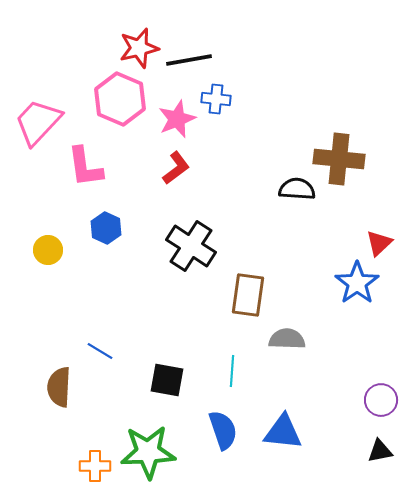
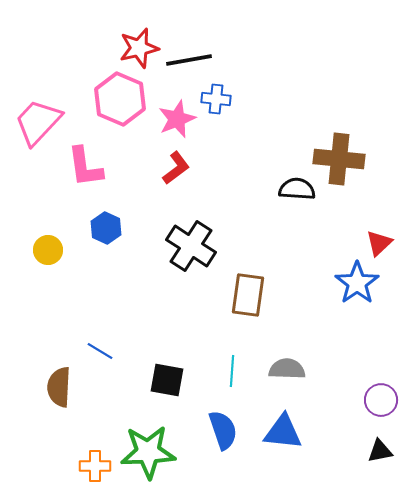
gray semicircle: moved 30 px down
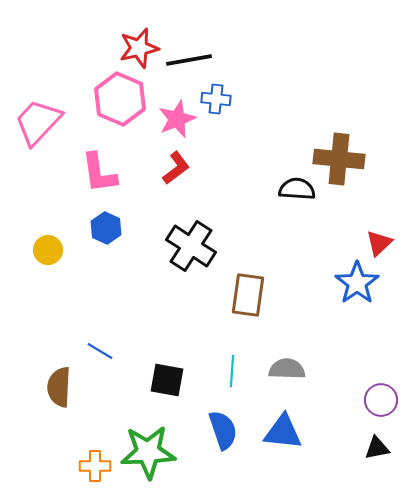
pink L-shape: moved 14 px right, 6 px down
black triangle: moved 3 px left, 3 px up
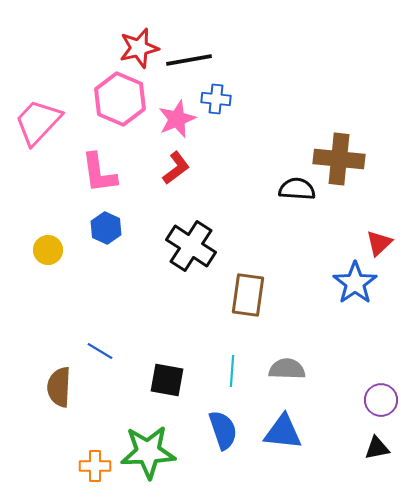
blue star: moved 2 px left
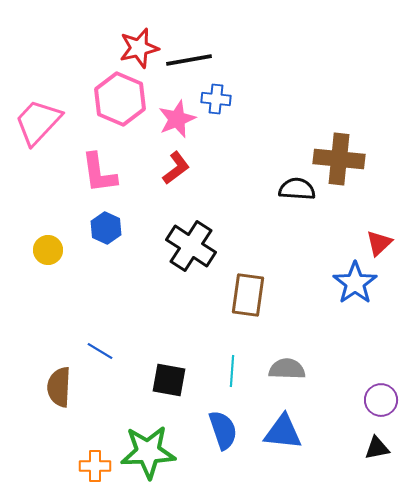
black square: moved 2 px right
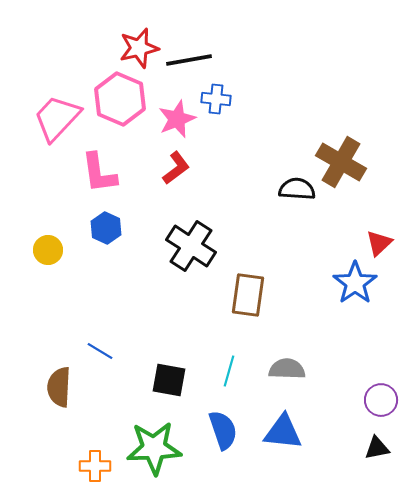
pink trapezoid: moved 19 px right, 4 px up
brown cross: moved 2 px right, 3 px down; rotated 24 degrees clockwise
cyan line: moved 3 px left; rotated 12 degrees clockwise
green star: moved 6 px right, 4 px up
